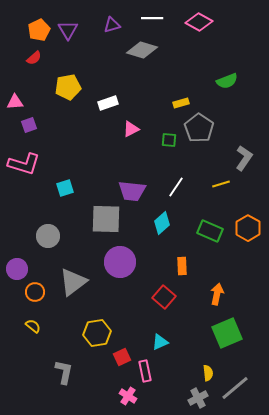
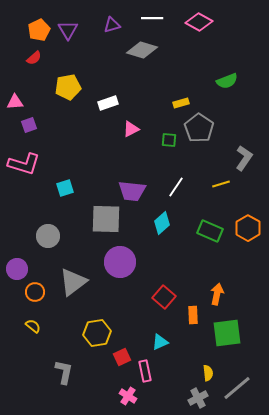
orange rectangle at (182, 266): moved 11 px right, 49 px down
green square at (227, 333): rotated 16 degrees clockwise
gray line at (235, 388): moved 2 px right
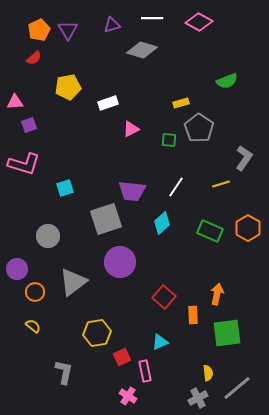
gray square at (106, 219): rotated 20 degrees counterclockwise
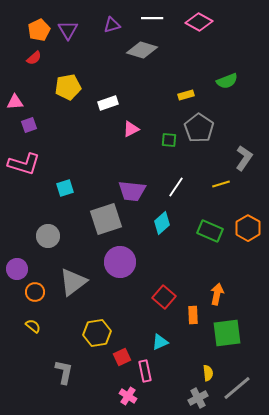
yellow rectangle at (181, 103): moved 5 px right, 8 px up
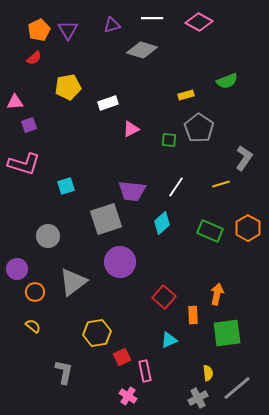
cyan square at (65, 188): moved 1 px right, 2 px up
cyan triangle at (160, 342): moved 9 px right, 2 px up
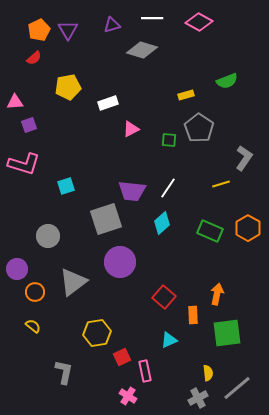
white line at (176, 187): moved 8 px left, 1 px down
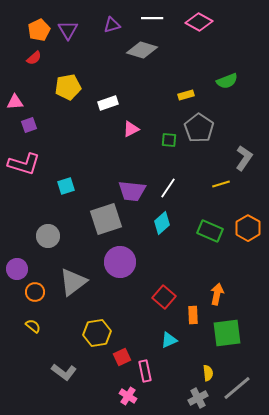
gray L-shape at (64, 372): rotated 115 degrees clockwise
